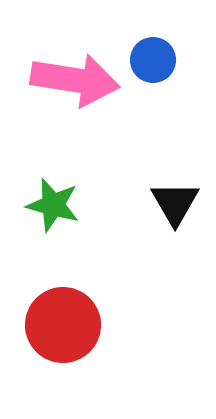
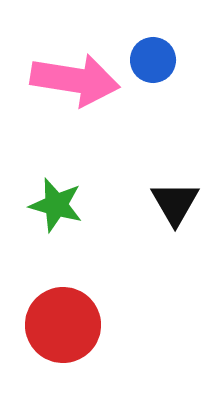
green star: moved 3 px right
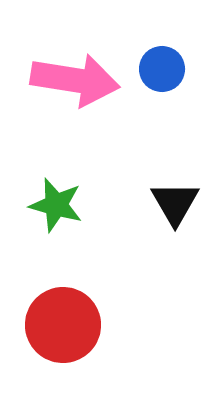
blue circle: moved 9 px right, 9 px down
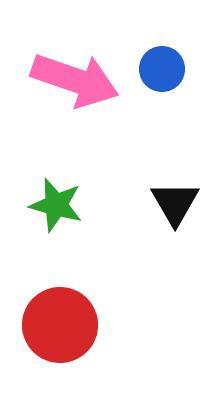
pink arrow: rotated 10 degrees clockwise
red circle: moved 3 px left
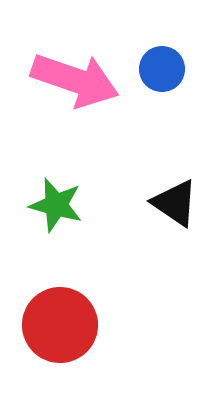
black triangle: rotated 26 degrees counterclockwise
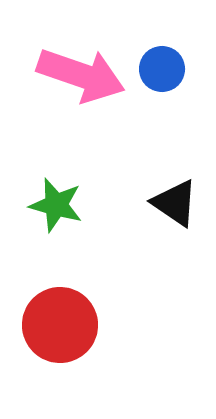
pink arrow: moved 6 px right, 5 px up
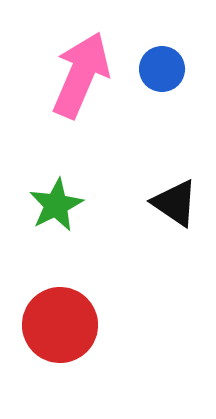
pink arrow: rotated 86 degrees counterclockwise
green star: rotated 30 degrees clockwise
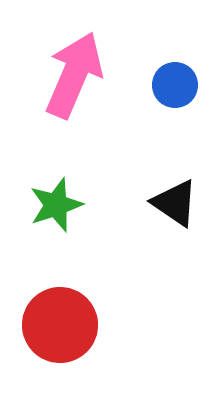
blue circle: moved 13 px right, 16 px down
pink arrow: moved 7 px left
green star: rotated 8 degrees clockwise
